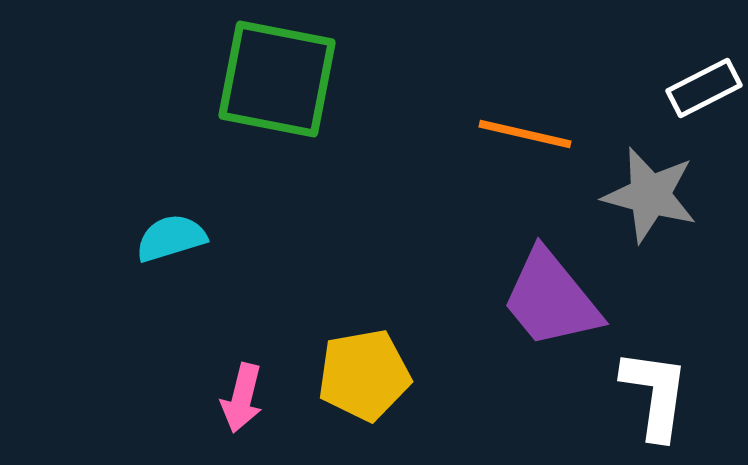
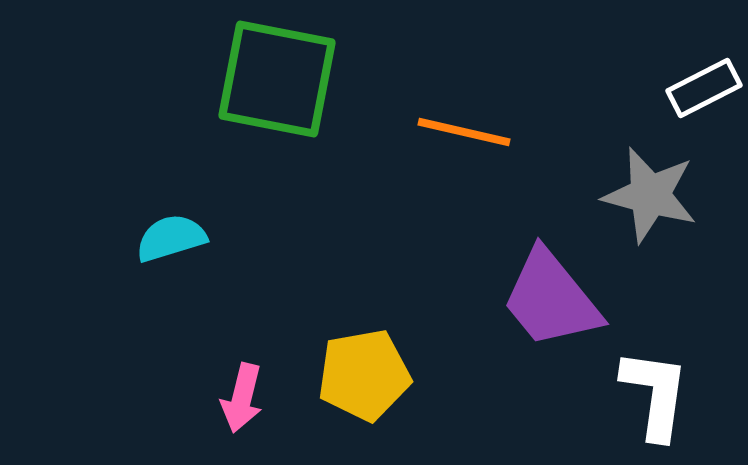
orange line: moved 61 px left, 2 px up
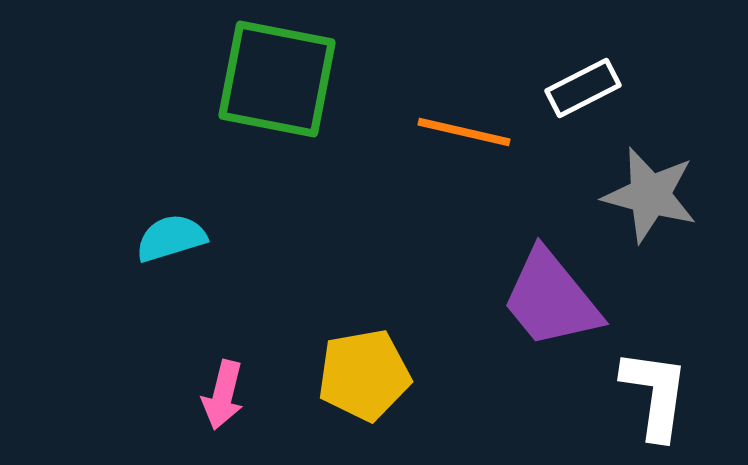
white rectangle: moved 121 px left
pink arrow: moved 19 px left, 3 px up
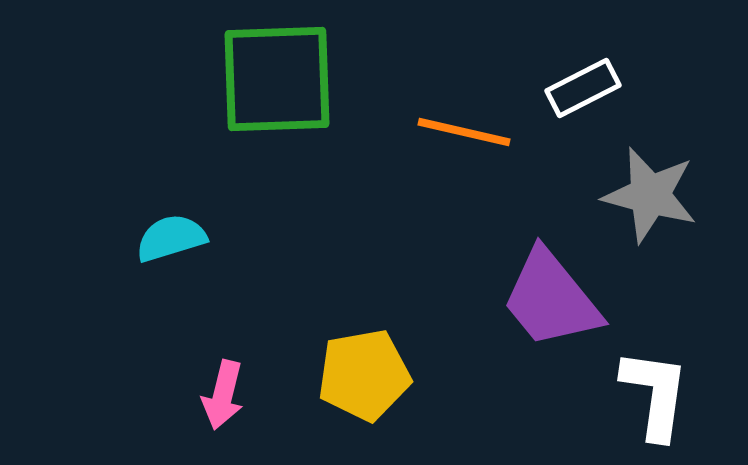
green square: rotated 13 degrees counterclockwise
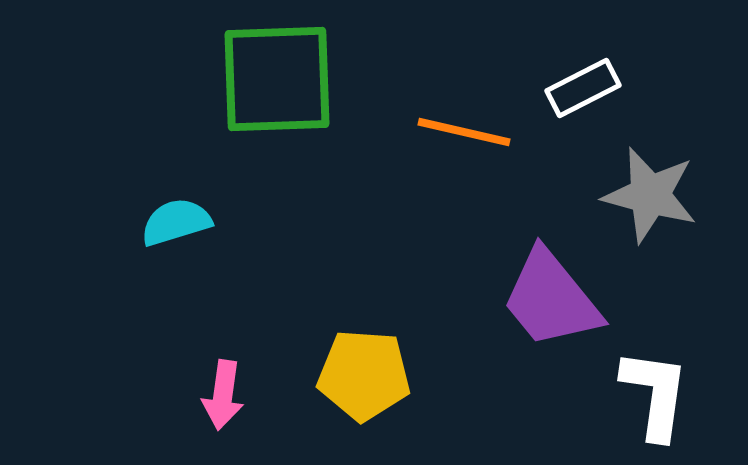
cyan semicircle: moved 5 px right, 16 px up
yellow pentagon: rotated 14 degrees clockwise
pink arrow: rotated 6 degrees counterclockwise
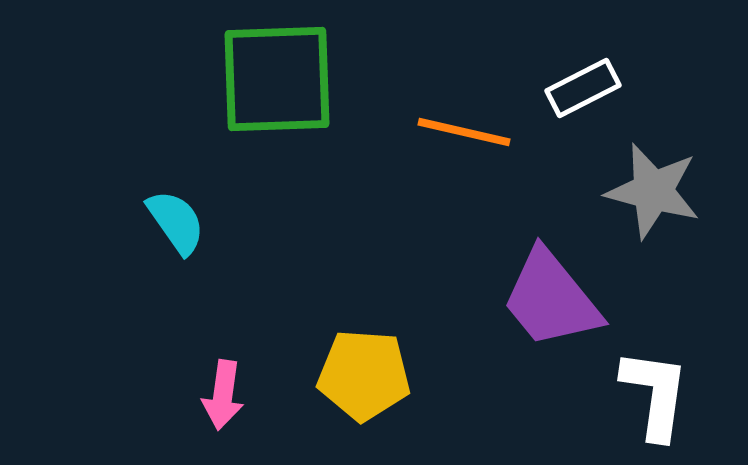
gray star: moved 3 px right, 4 px up
cyan semicircle: rotated 72 degrees clockwise
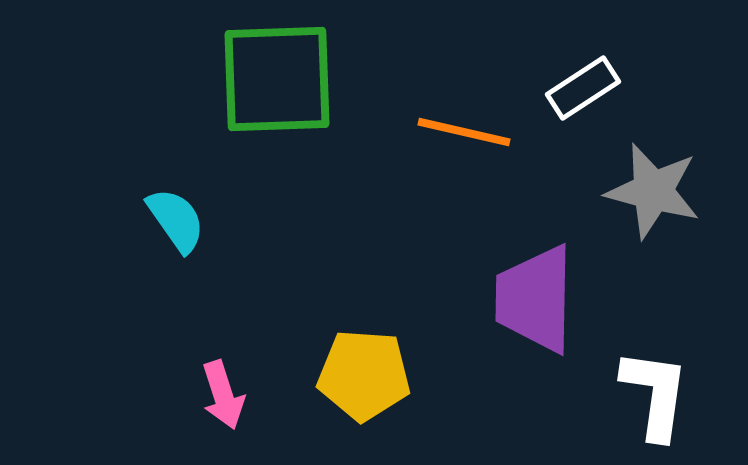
white rectangle: rotated 6 degrees counterclockwise
cyan semicircle: moved 2 px up
purple trapezoid: moved 16 px left; rotated 40 degrees clockwise
pink arrow: rotated 26 degrees counterclockwise
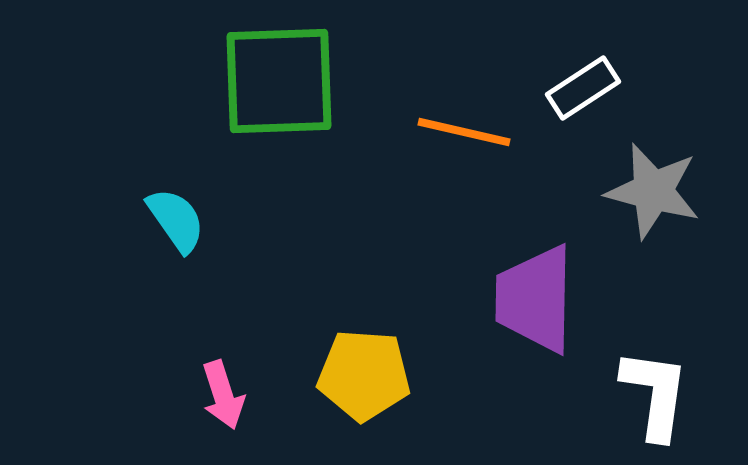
green square: moved 2 px right, 2 px down
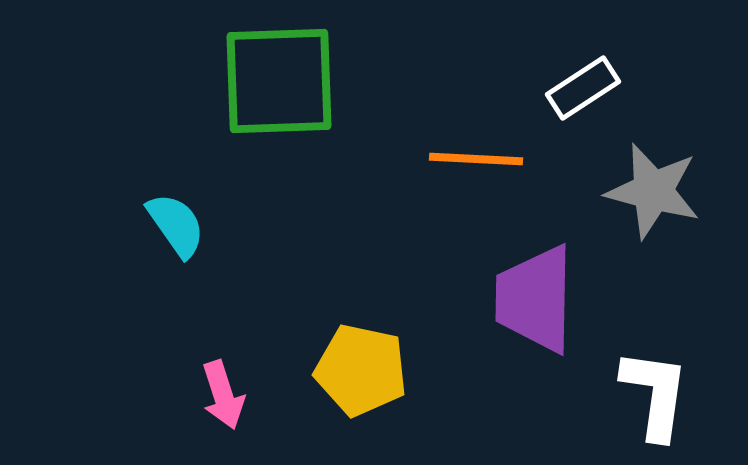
orange line: moved 12 px right, 27 px down; rotated 10 degrees counterclockwise
cyan semicircle: moved 5 px down
yellow pentagon: moved 3 px left, 5 px up; rotated 8 degrees clockwise
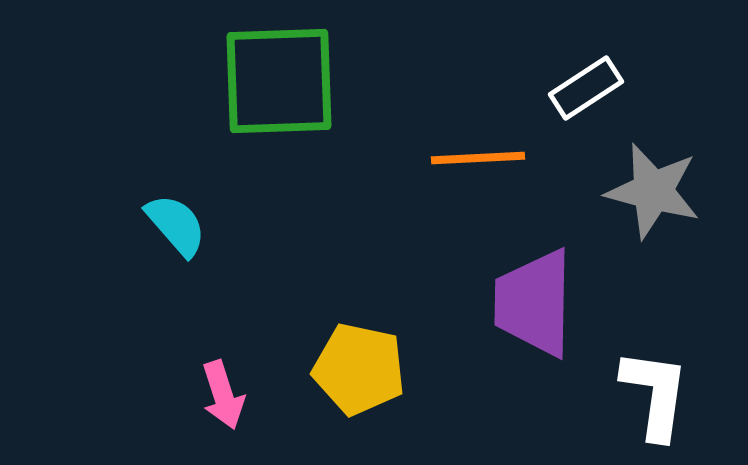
white rectangle: moved 3 px right
orange line: moved 2 px right, 1 px up; rotated 6 degrees counterclockwise
cyan semicircle: rotated 6 degrees counterclockwise
purple trapezoid: moved 1 px left, 4 px down
yellow pentagon: moved 2 px left, 1 px up
